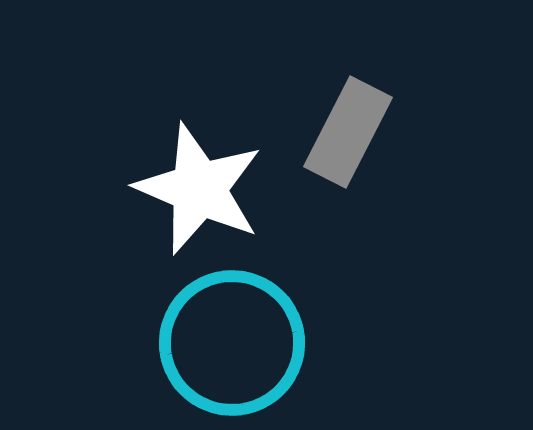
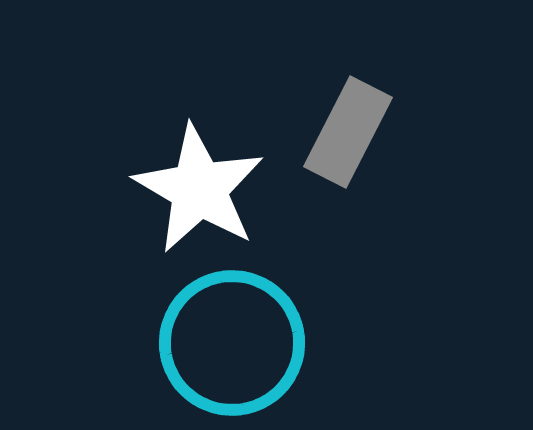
white star: rotated 7 degrees clockwise
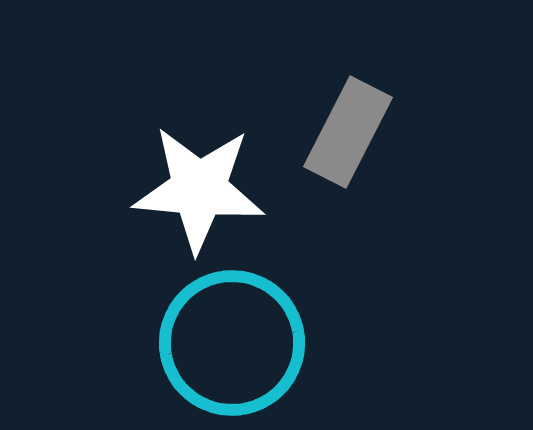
white star: rotated 25 degrees counterclockwise
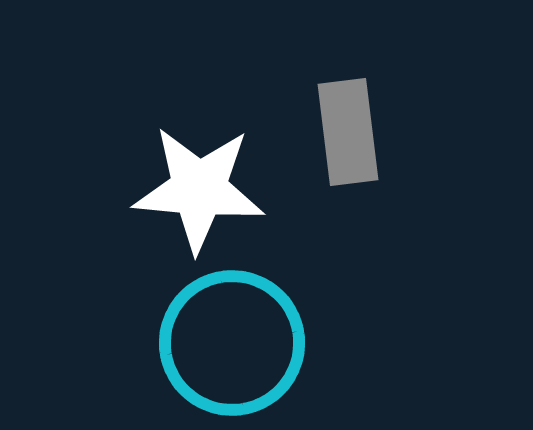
gray rectangle: rotated 34 degrees counterclockwise
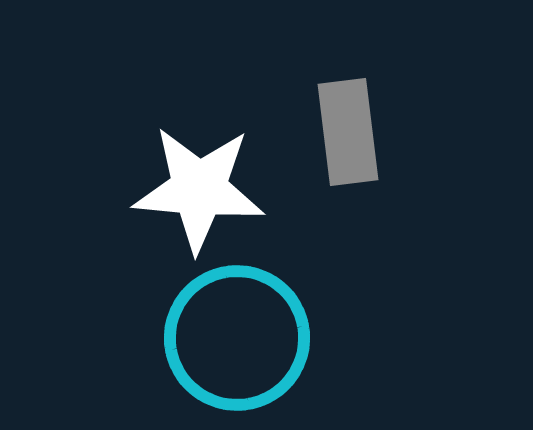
cyan circle: moved 5 px right, 5 px up
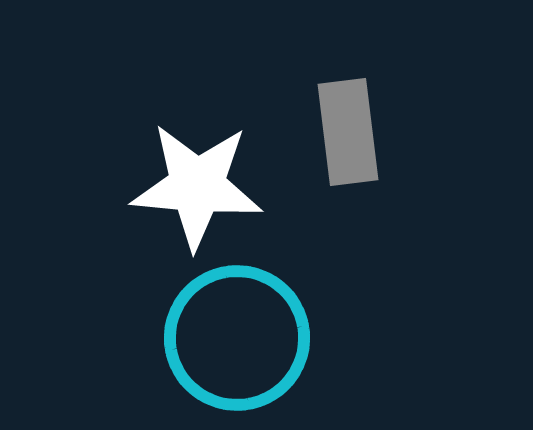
white star: moved 2 px left, 3 px up
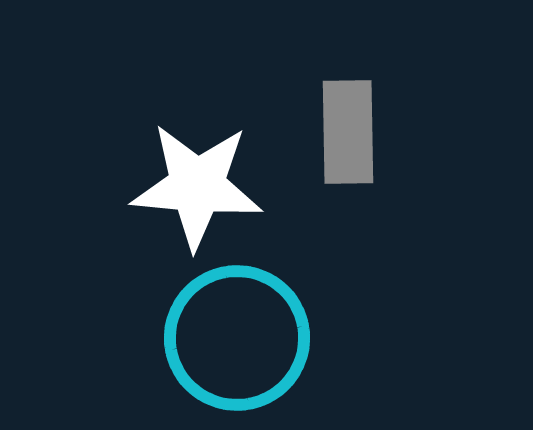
gray rectangle: rotated 6 degrees clockwise
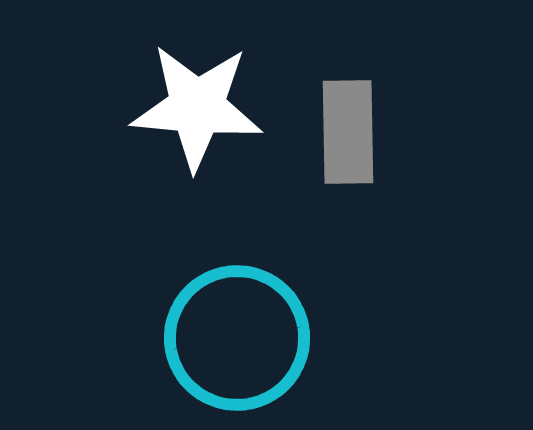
white star: moved 79 px up
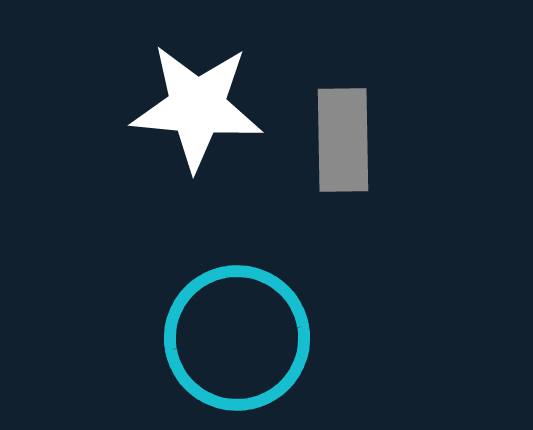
gray rectangle: moved 5 px left, 8 px down
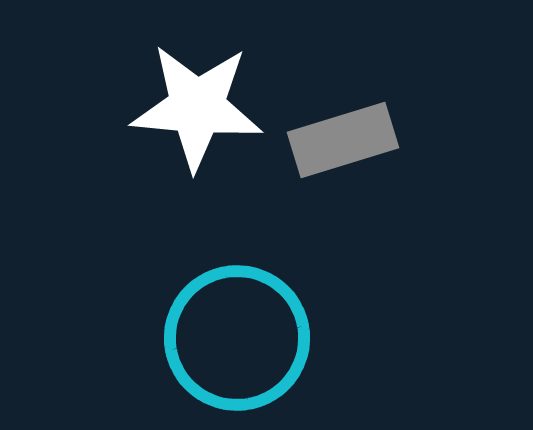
gray rectangle: rotated 74 degrees clockwise
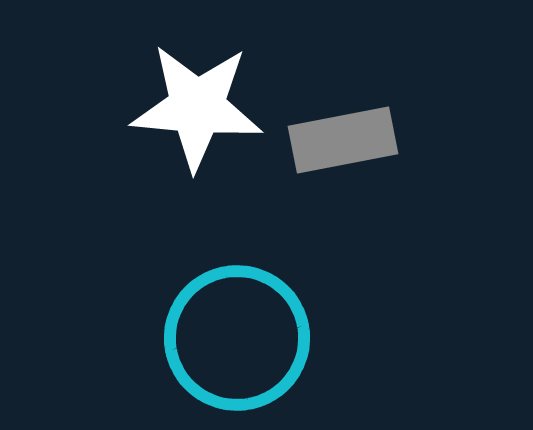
gray rectangle: rotated 6 degrees clockwise
